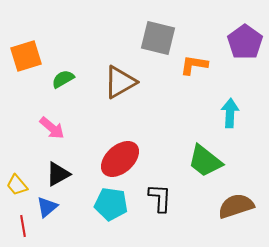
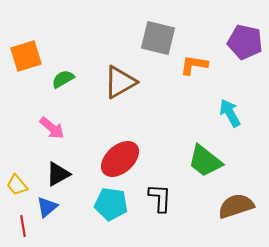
purple pentagon: rotated 24 degrees counterclockwise
cyan arrow: rotated 32 degrees counterclockwise
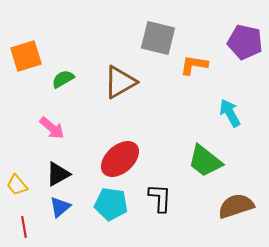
blue triangle: moved 13 px right
red line: moved 1 px right, 1 px down
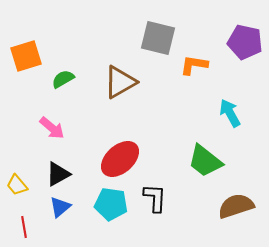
black L-shape: moved 5 px left
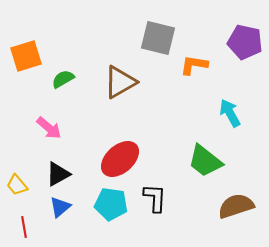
pink arrow: moved 3 px left
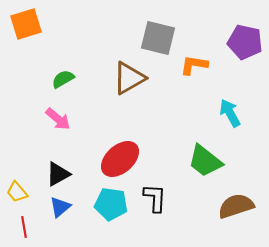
orange square: moved 32 px up
brown triangle: moved 9 px right, 4 px up
pink arrow: moved 9 px right, 9 px up
yellow trapezoid: moved 7 px down
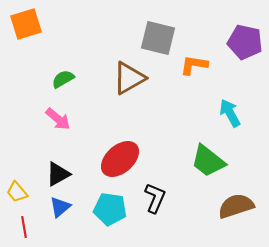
green trapezoid: moved 3 px right
black L-shape: rotated 20 degrees clockwise
cyan pentagon: moved 1 px left, 5 px down
